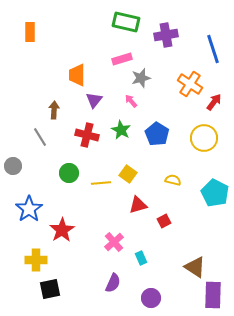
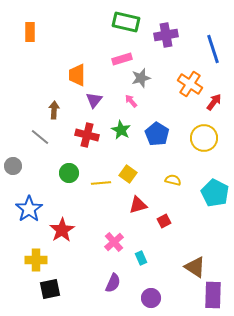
gray line: rotated 18 degrees counterclockwise
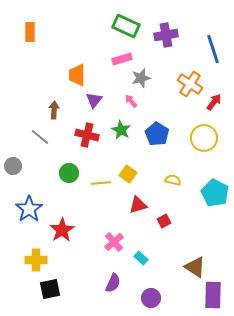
green rectangle: moved 4 px down; rotated 12 degrees clockwise
cyan rectangle: rotated 24 degrees counterclockwise
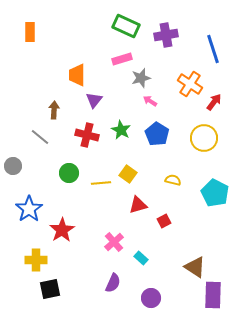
pink arrow: moved 19 px right; rotated 16 degrees counterclockwise
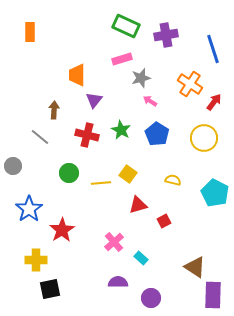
purple semicircle: moved 5 px right, 1 px up; rotated 114 degrees counterclockwise
